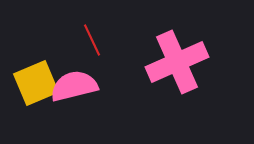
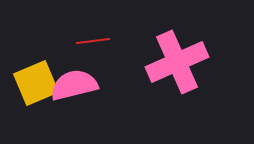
red line: moved 1 px right, 1 px down; rotated 72 degrees counterclockwise
pink semicircle: moved 1 px up
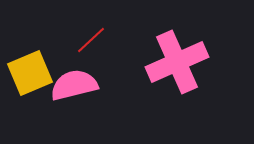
red line: moved 2 px left, 1 px up; rotated 36 degrees counterclockwise
yellow square: moved 6 px left, 10 px up
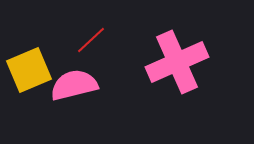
yellow square: moved 1 px left, 3 px up
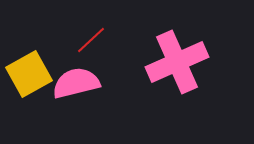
yellow square: moved 4 px down; rotated 6 degrees counterclockwise
pink semicircle: moved 2 px right, 2 px up
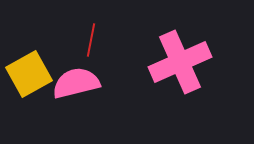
red line: rotated 36 degrees counterclockwise
pink cross: moved 3 px right
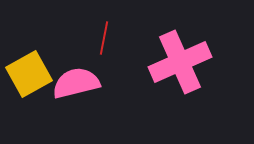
red line: moved 13 px right, 2 px up
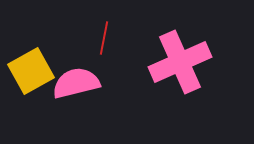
yellow square: moved 2 px right, 3 px up
